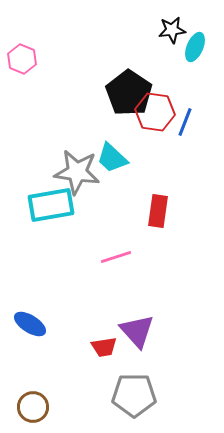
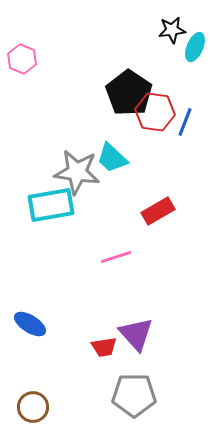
red rectangle: rotated 52 degrees clockwise
purple triangle: moved 1 px left, 3 px down
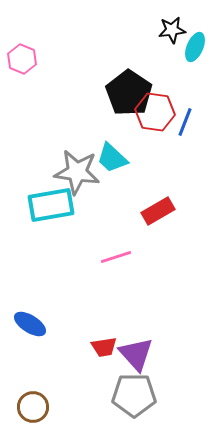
purple triangle: moved 20 px down
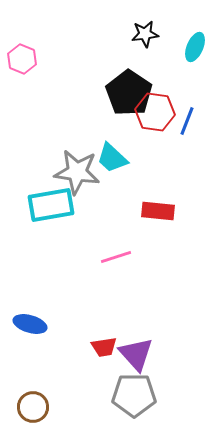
black star: moved 27 px left, 4 px down
blue line: moved 2 px right, 1 px up
red rectangle: rotated 36 degrees clockwise
blue ellipse: rotated 16 degrees counterclockwise
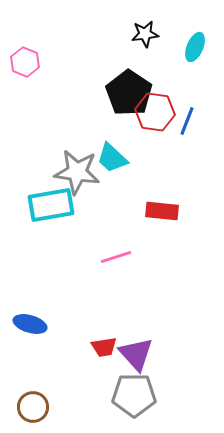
pink hexagon: moved 3 px right, 3 px down
red rectangle: moved 4 px right
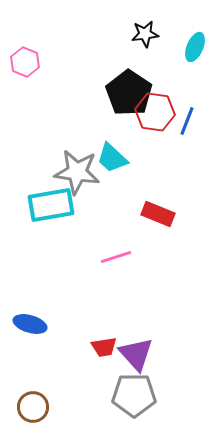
red rectangle: moved 4 px left, 3 px down; rotated 16 degrees clockwise
